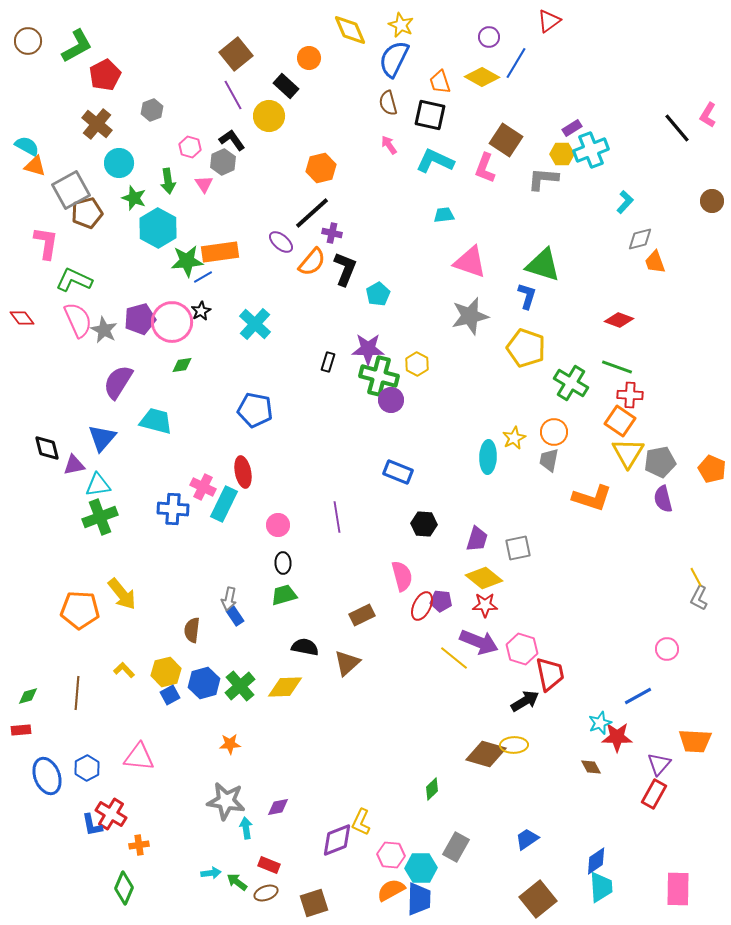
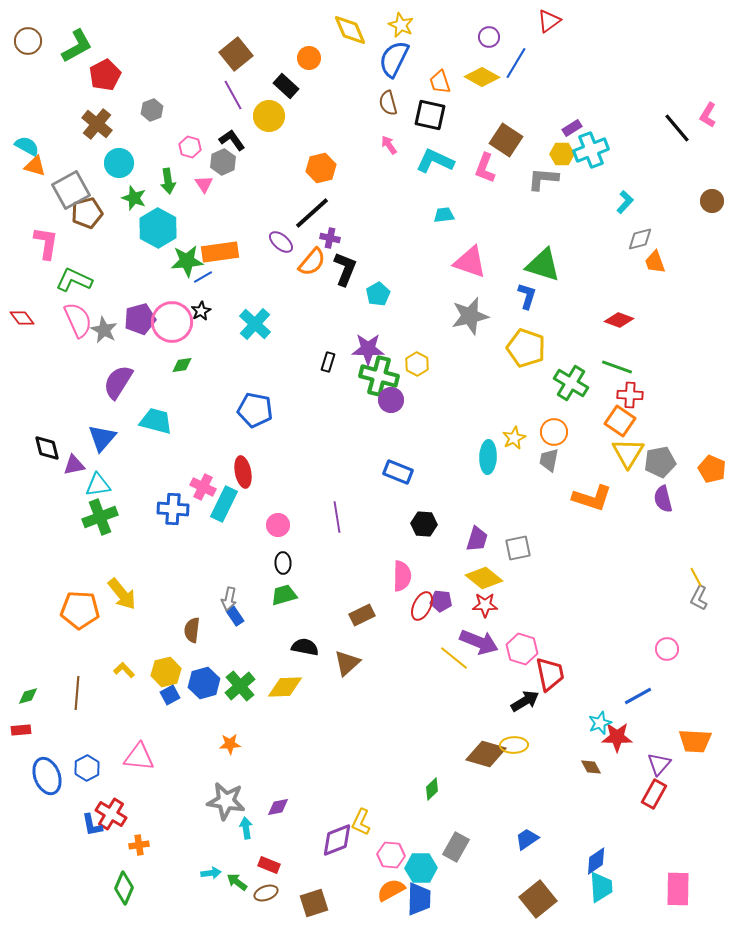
purple cross at (332, 233): moved 2 px left, 5 px down
pink semicircle at (402, 576): rotated 16 degrees clockwise
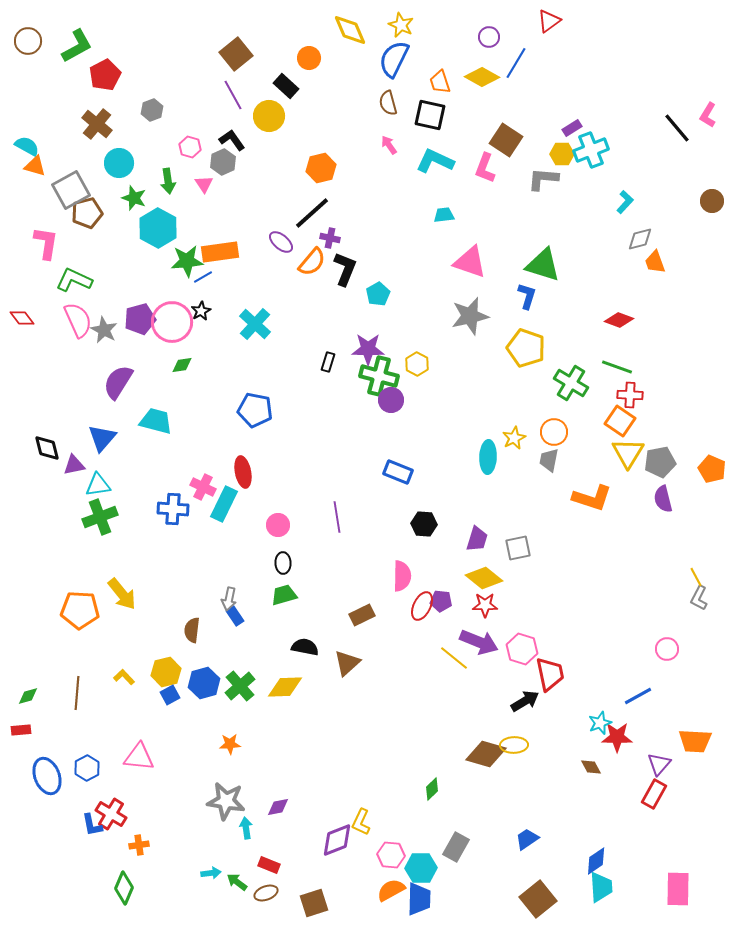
yellow L-shape at (124, 670): moved 7 px down
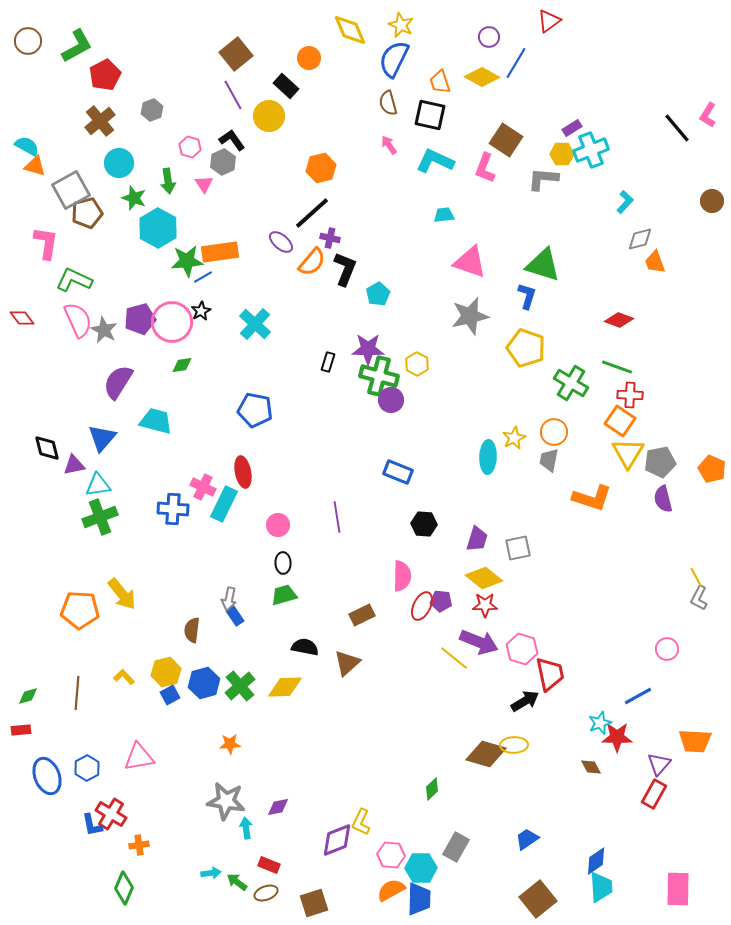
brown cross at (97, 124): moved 3 px right, 3 px up; rotated 12 degrees clockwise
pink triangle at (139, 757): rotated 16 degrees counterclockwise
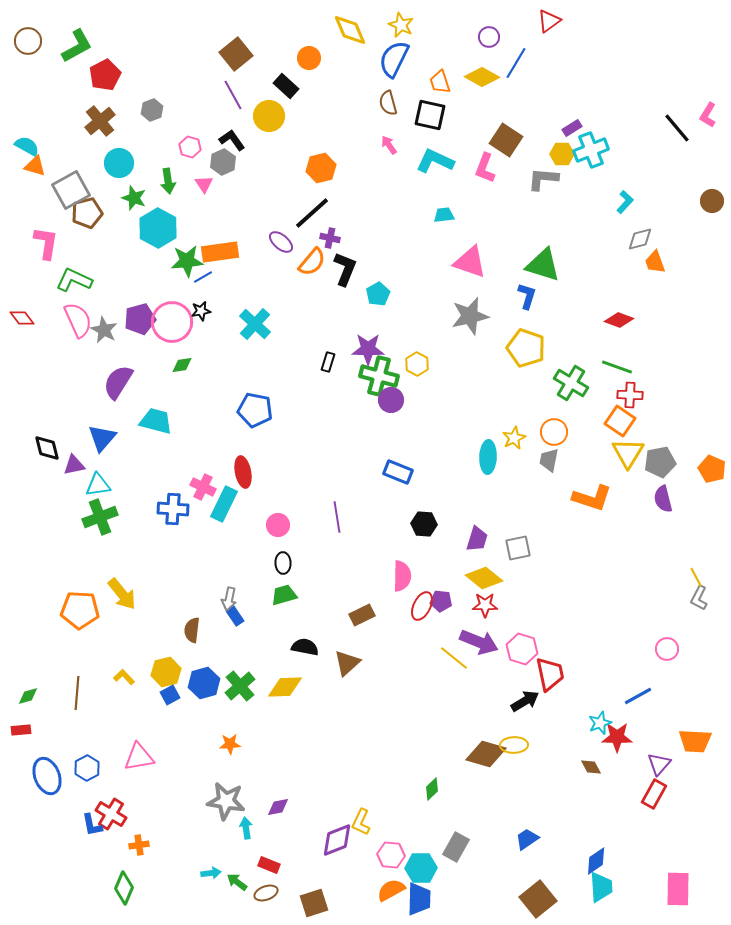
black star at (201, 311): rotated 18 degrees clockwise
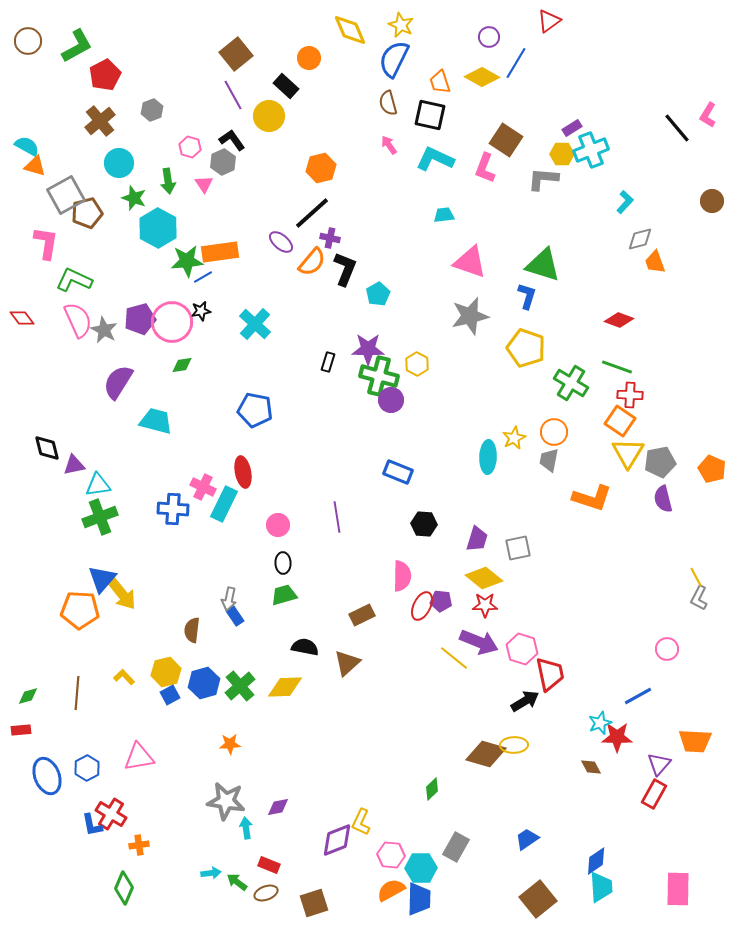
cyan L-shape at (435, 161): moved 2 px up
gray square at (71, 190): moved 5 px left, 5 px down
blue triangle at (102, 438): moved 141 px down
